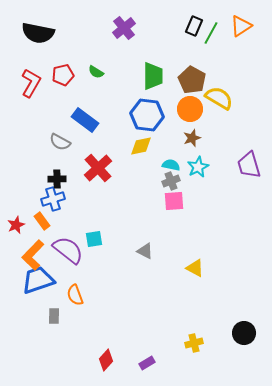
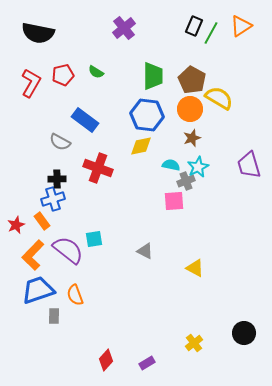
red cross: rotated 28 degrees counterclockwise
gray cross: moved 15 px right
blue trapezoid: moved 10 px down
yellow cross: rotated 24 degrees counterclockwise
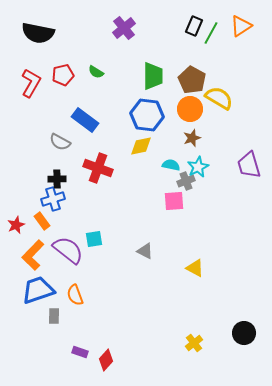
purple rectangle: moved 67 px left, 11 px up; rotated 49 degrees clockwise
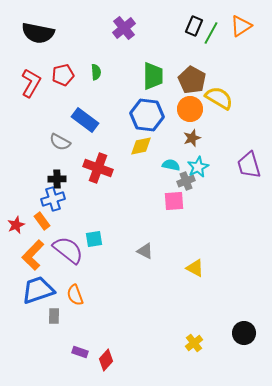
green semicircle: rotated 126 degrees counterclockwise
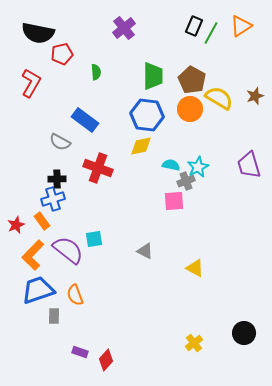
red pentagon: moved 1 px left, 21 px up
brown star: moved 63 px right, 42 px up
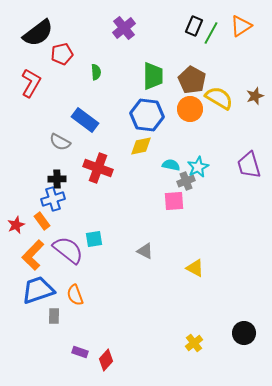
black semicircle: rotated 48 degrees counterclockwise
